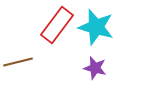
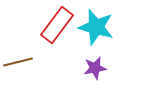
purple star: rotated 25 degrees counterclockwise
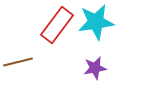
cyan star: moved 5 px up; rotated 24 degrees counterclockwise
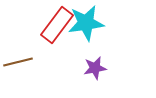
cyan star: moved 10 px left, 1 px down
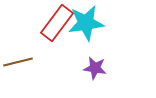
red rectangle: moved 2 px up
purple star: rotated 20 degrees clockwise
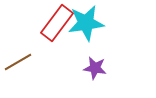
brown line: rotated 16 degrees counterclockwise
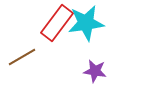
brown line: moved 4 px right, 5 px up
purple star: moved 3 px down
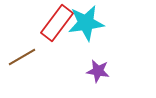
purple star: moved 3 px right
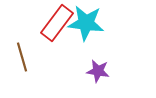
cyan star: rotated 15 degrees clockwise
brown line: rotated 76 degrees counterclockwise
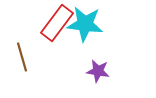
cyan star: moved 1 px left, 1 px down
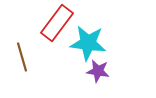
cyan star: moved 3 px right, 19 px down
